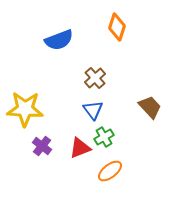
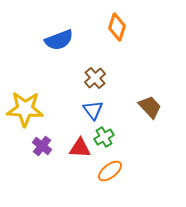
red triangle: rotated 25 degrees clockwise
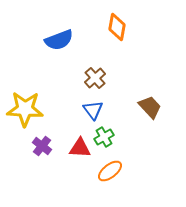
orange diamond: rotated 8 degrees counterclockwise
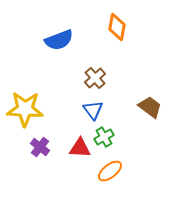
brown trapezoid: rotated 10 degrees counterclockwise
purple cross: moved 2 px left, 1 px down
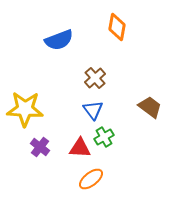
orange ellipse: moved 19 px left, 8 px down
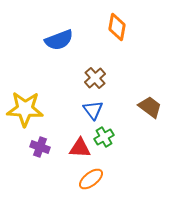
purple cross: rotated 18 degrees counterclockwise
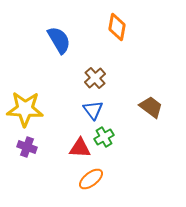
blue semicircle: rotated 100 degrees counterclockwise
brown trapezoid: moved 1 px right
purple cross: moved 13 px left
